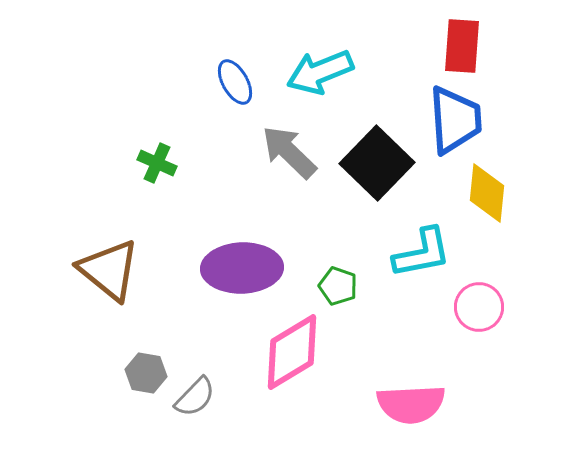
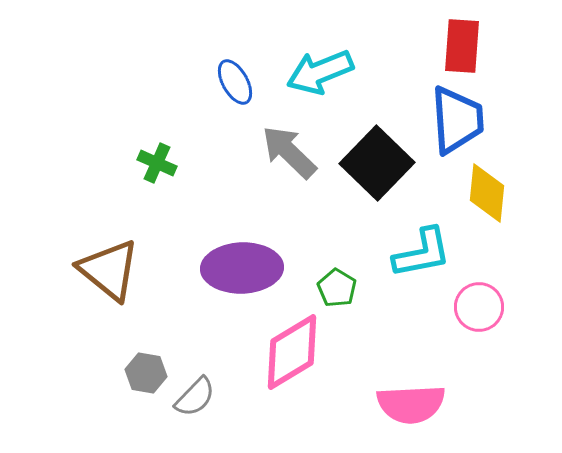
blue trapezoid: moved 2 px right
green pentagon: moved 1 px left, 2 px down; rotated 12 degrees clockwise
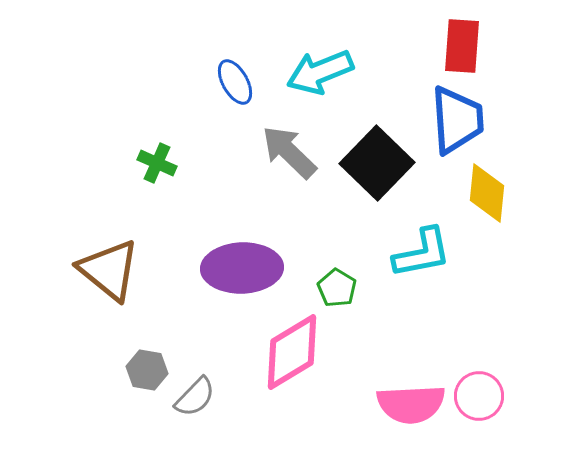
pink circle: moved 89 px down
gray hexagon: moved 1 px right, 3 px up
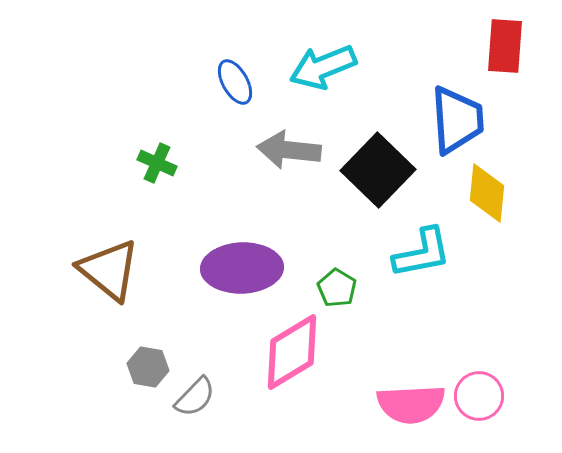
red rectangle: moved 43 px right
cyan arrow: moved 3 px right, 5 px up
gray arrow: moved 2 px up; rotated 38 degrees counterclockwise
black square: moved 1 px right, 7 px down
gray hexagon: moved 1 px right, 3 px up
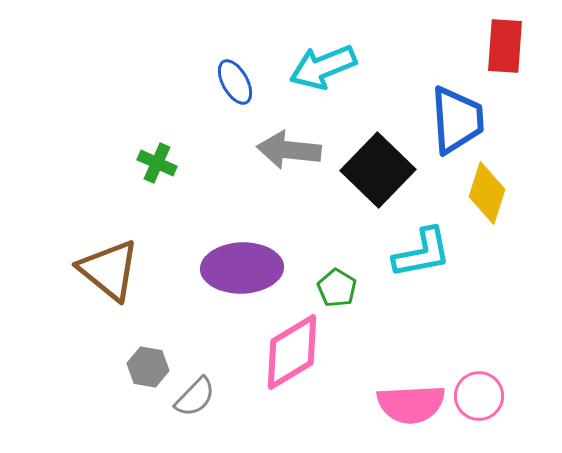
yellow diamond: rotated 12 degrees clockwise
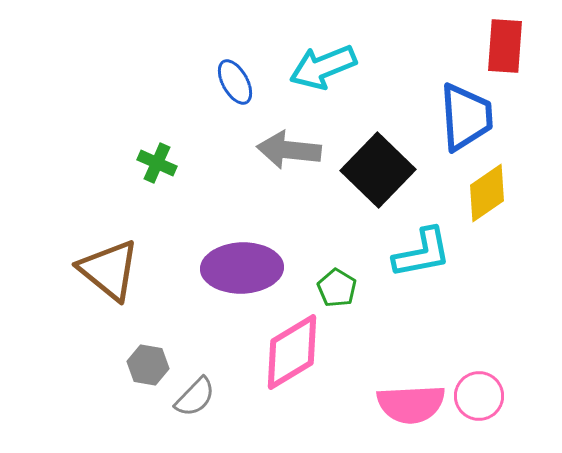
blue trapezoid: moved 9 px right, 3 px up
yellow diamond: rotated 38 degrees clockwise
gray hexagon: moved 2 px up
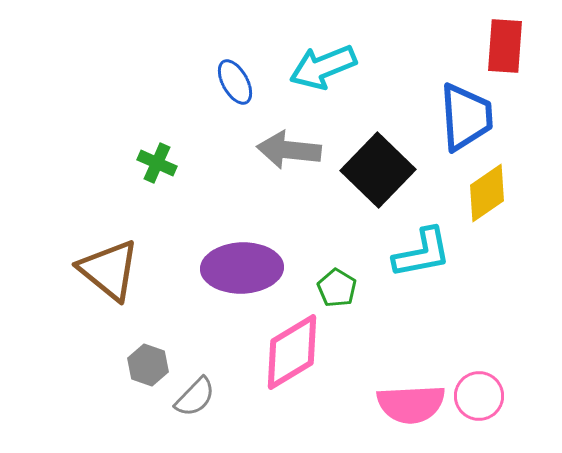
gray hexagon: rotated 9 degrees clockwise
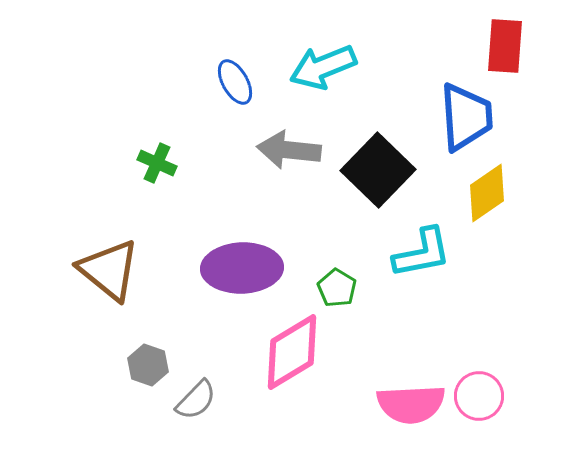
gray semicircle: moved 1 px right, 3 px down
